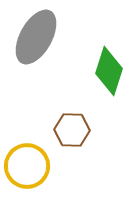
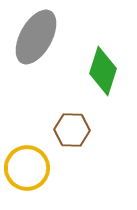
green diamond: moved 6 px left
yellow circle: moved 2 px down
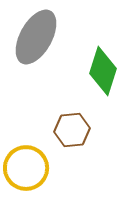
brown hexagon: rotated 8 degrees counterclockwise
yellow circle: moved 1 px left
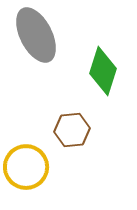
gray ellipse: moved 2 px up; rotated 56 degrees counterclockwise
yellow circle: moved 1 px up
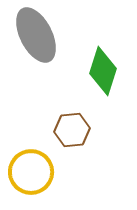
yellow circle: moved 5 px right, 5 px down
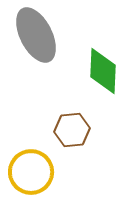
green diamond: rotated 15 degrees counterclockwise
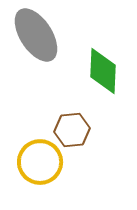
gray ellipse: rotated 6 degrees counterclockwise
yellow circle: moved 9 px right, 10 px up
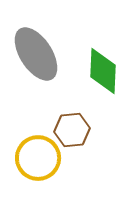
gray ellipse: moved 19 px down
yellow circle: moved 2 px left, 4 px up
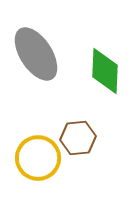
green diamond: moved 2 px right
brown hexagon: moved 6 px right, 8 px down
